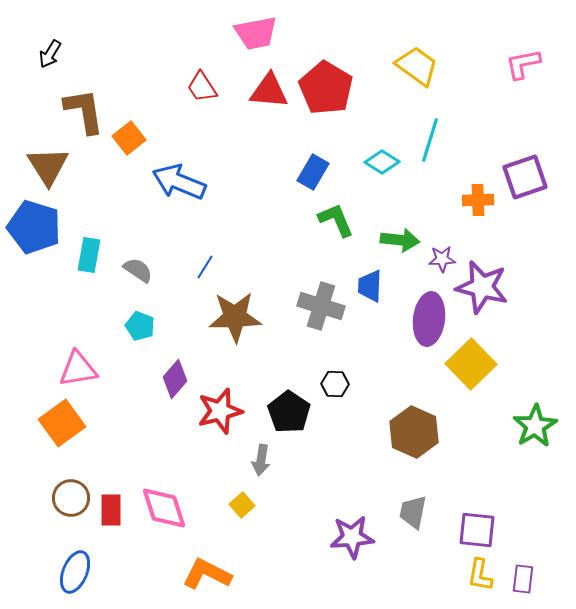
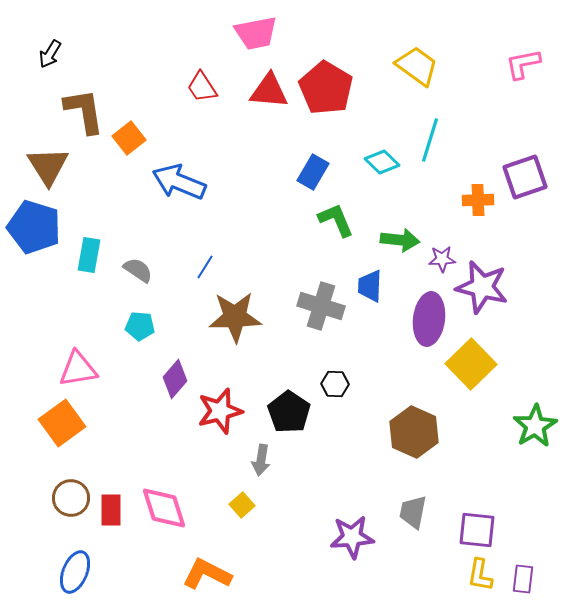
cyan diamond at (382, 162): rotated 12 degrees clockwise
cyan pentagon at (140, 326): rotated 16 degrees counterclockwise
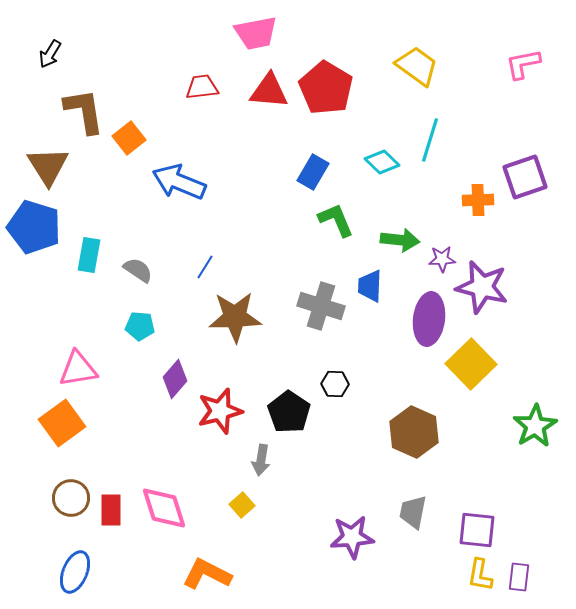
red trapezoid at (202, 87): rotated 116 degrees clockwise
purple rectangle at (523, 579): moved 4 px left, 2 px up
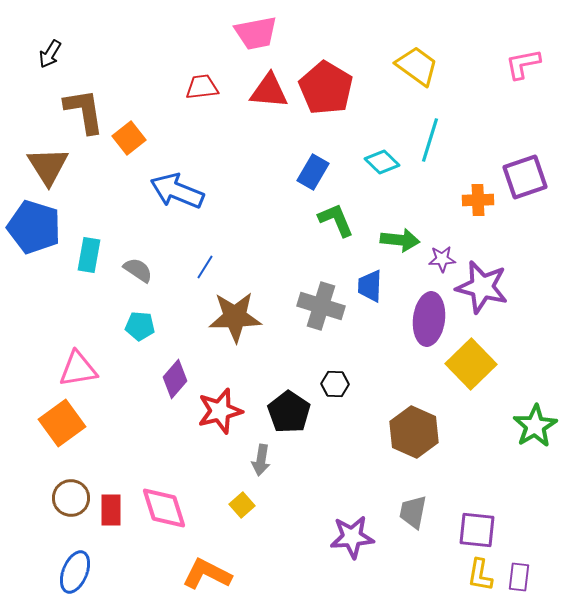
blue arrow at (179, 182): moved 2 px left, 9 px down
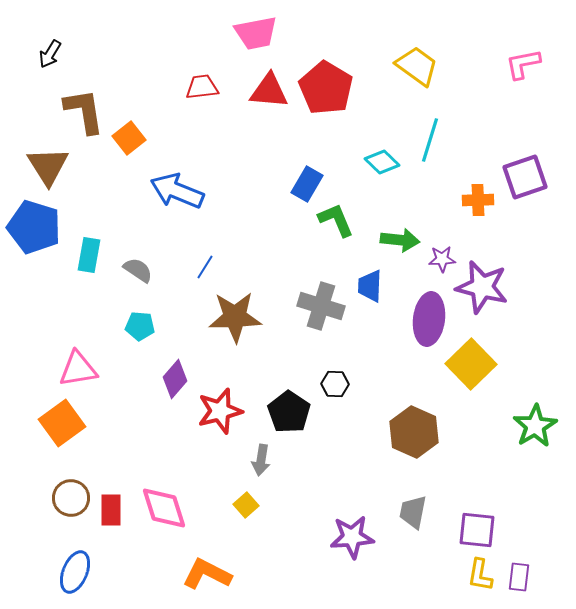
blue rectangle at (313, 172): moved 6 px left, 12 px down
yellow square at (242, 505): moved 4 px right
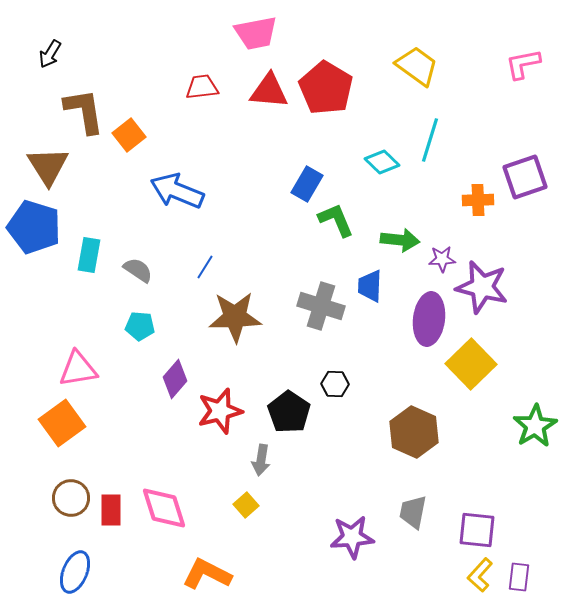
orange square at (129, 138): moved 3 px up
yellow L-shape at (480, 575): rotated 32 degrees clockwise
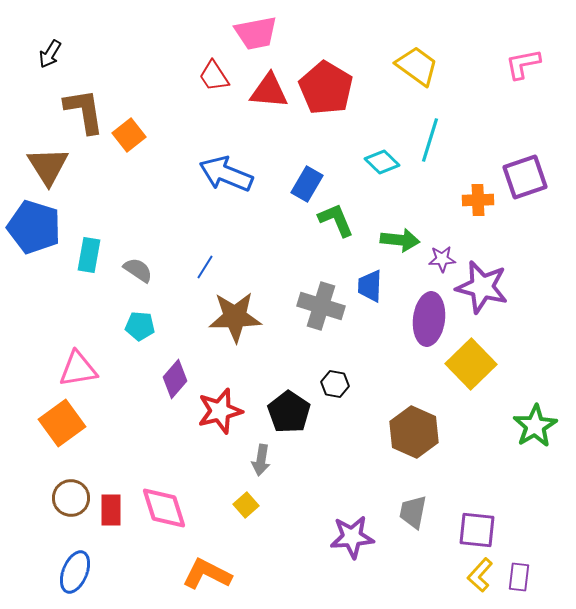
red trapezoid at (202, 87): moved 12 px right, 11 px up; rotated 116 degrees counterclockwise
blue arrow at (177, 191): moved 49 px right, 17 px up
black hexagon at (335, 384): rotated 8 degrees clockwise
